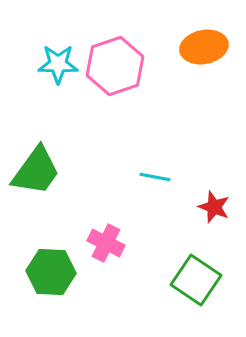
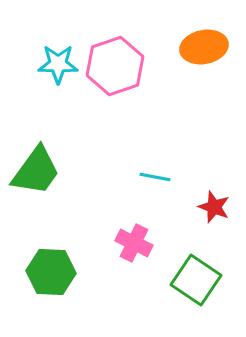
pink cross: moved 28 px right
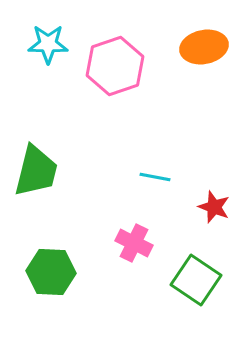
cyan star: moved 10 px left, 20 px up
green trapezoid: rotated 22 degrees counterclockwise
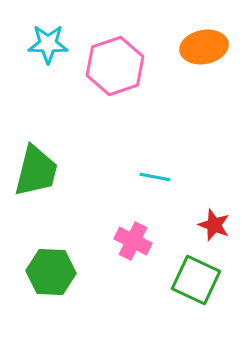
red star: moved 18 px down
pink cross: moved 1 px left, 2 px up
green square: rotated 9 degrees counterclockwise
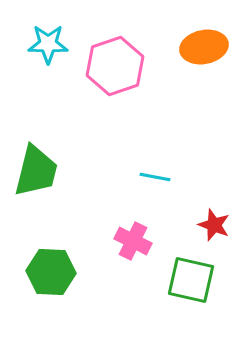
green square: moved 5 px left; rotated 12 degrees counterclockwise
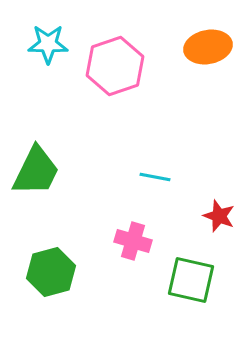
orange ellipse: moved 4 px right
green trapezoid: rotated 12 degrees clockwise
red star: moved 5 px right, 9 px up
pink cross: rotated 9 degrees counterclockwise
green hexagon: rotated 18 degrees counterclockwise
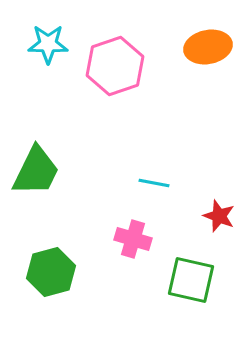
cyan line: moved 1 px left, 6 px down
pink cross: moved 2 px up
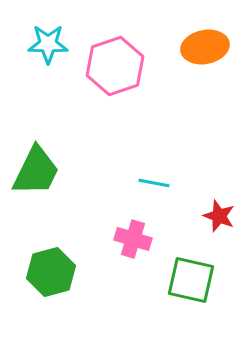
orange ellipse: moved 3 px left
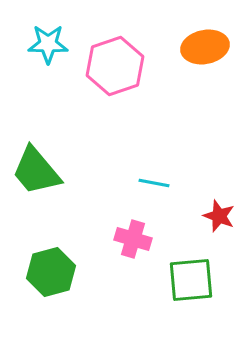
green trapezoid: rotated 114 degrees clockwise
green square: rotated 18 degrees counterclockwise
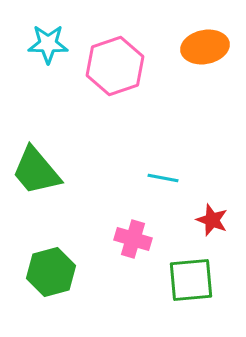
cyan line: moved 9 px right, 5 px up
red star: moved 7 px left, 4 px down
